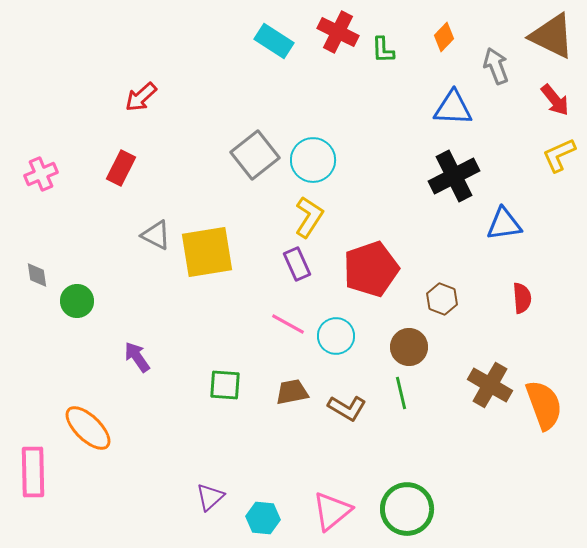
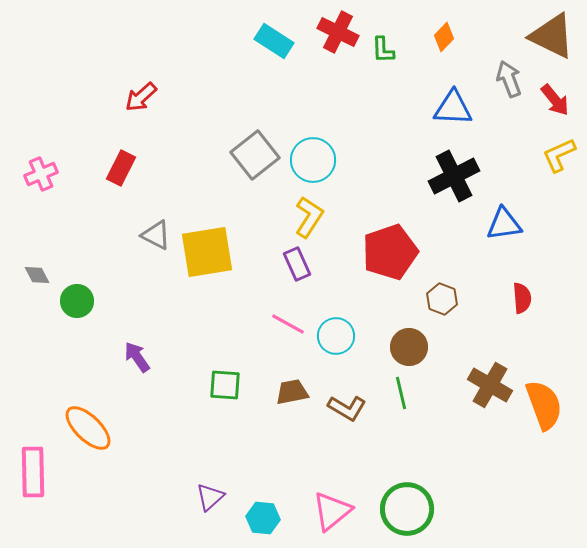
gray arrow at (496, 66): moved 13 px right, 13 px down
red pentagon at (371, 269): moved 19 px right, 17 px up
gray diamond at (37, 275): rotated 20 degrees counterclockwise
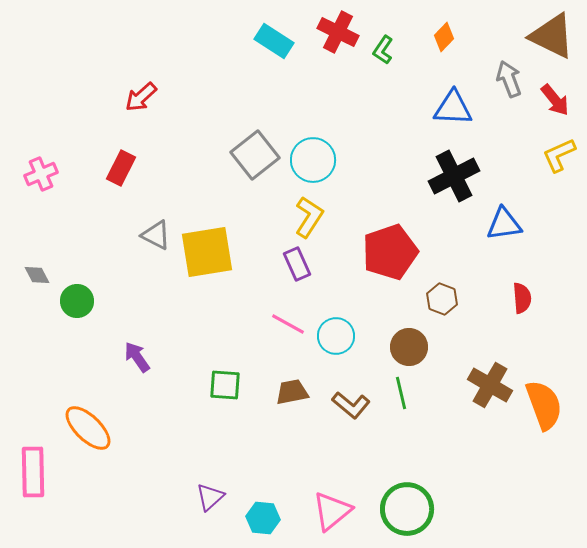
green L-shape at (383, 50): rotated 36 degrees clockwise
brown L-shape at (347, 408): moved 4 px right, 3 px up; rotated 9 degrees clockwise
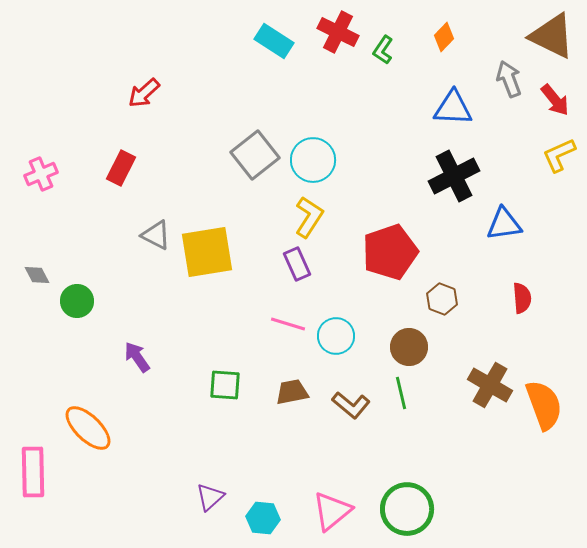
red arrow at (141, 97): moved 3 px right, 4 px up
pink line at (288, 324): rotated 12 degrees counterclockwise
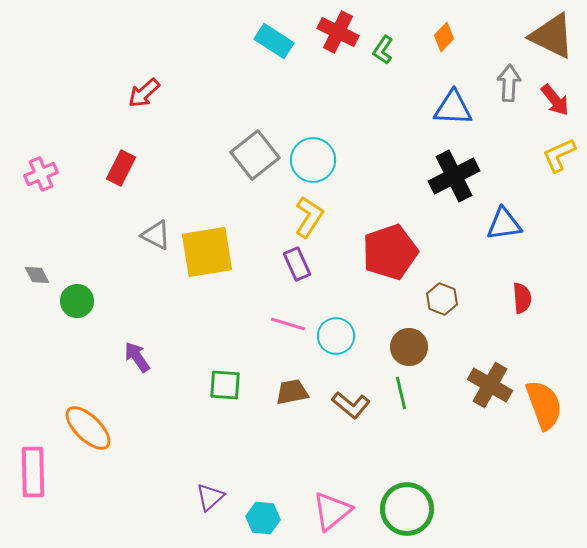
gray arrow at (509, 79): moved 4 px down; rotated 24 degrees clockwise
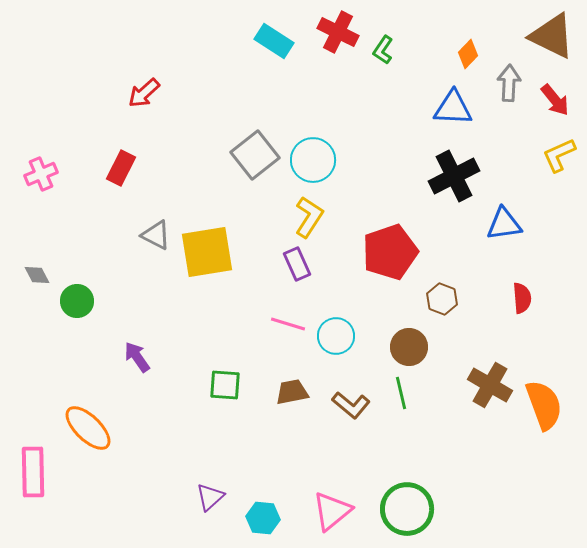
orange diamond at (444, 37): moved 24 px right, 17 px down
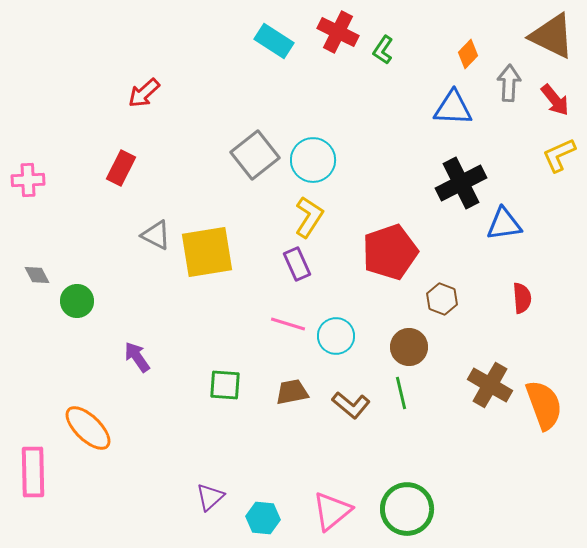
pink cross at (41, 174): moved 13 px left, 6 px down; rotated 20 degrees clockwise
black cross at (454, 176): moved 7 px right, 7 px down
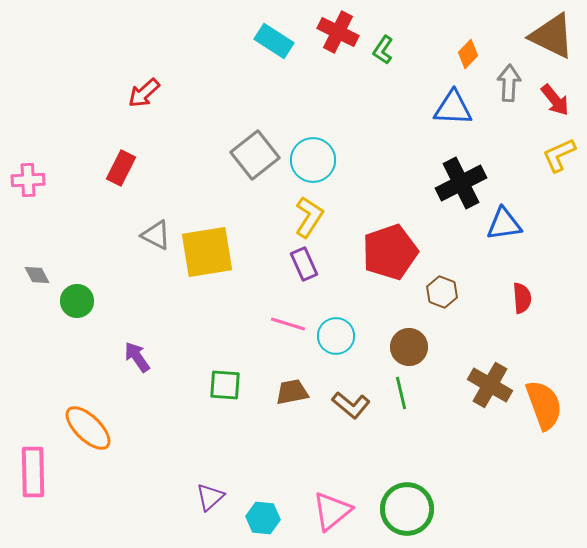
purple rectangle at (297, 264): moved 7 px right
brown hexagon at (442, 299): moved 7 px up
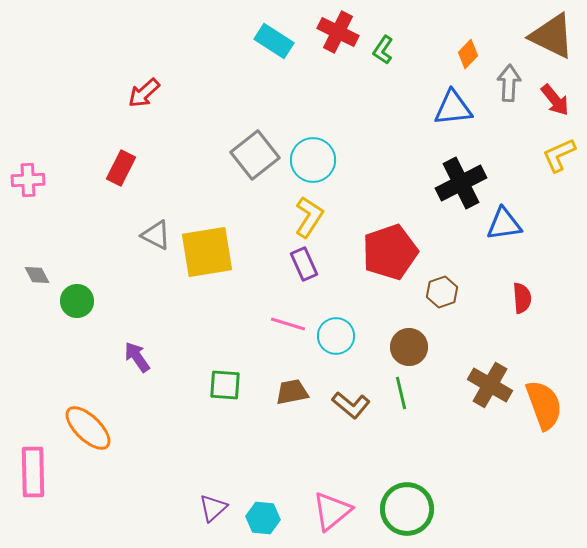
blue triangle at (453, 108): rotated 9 degrees counterclockwise
brown hexagon at (442, 292): rotated 20 degrees clockwise
purple triangle at (210, 497): moved 3 px right, 11 px down
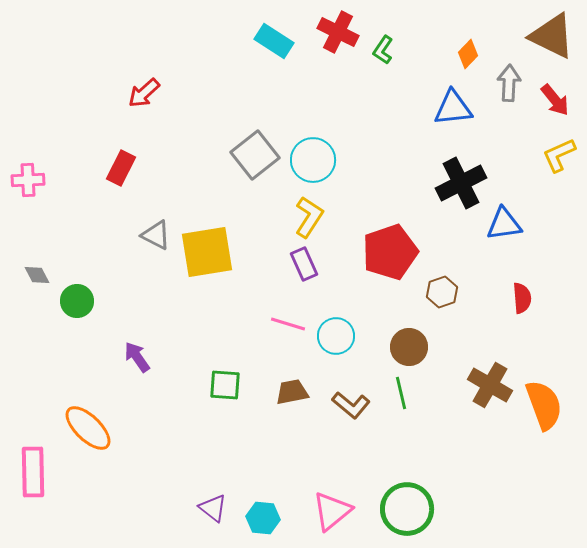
purple triangle at (213, 508): rotated 40 degrees counterclockwise
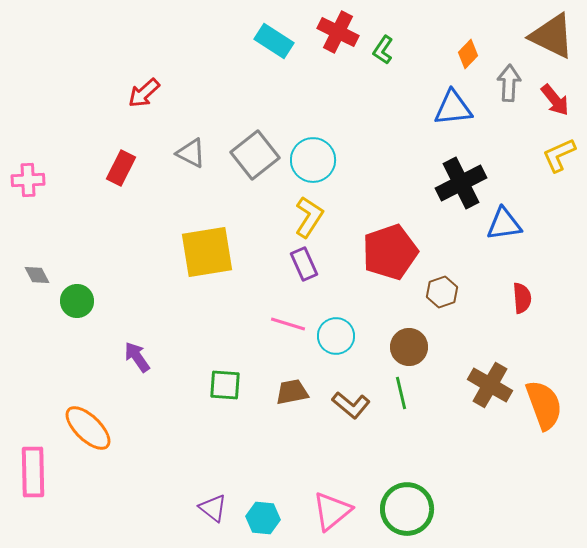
gray triangle at (156, 235): moved 35 px right, 82 px up
